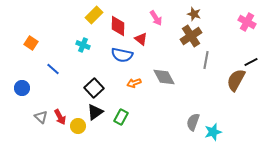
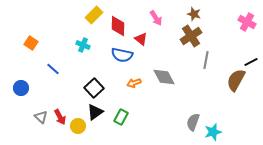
blue circle: moved 1 px left
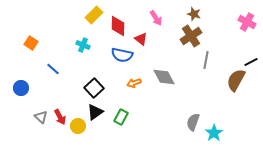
cyan star: moved 1 px right, 1 px down; rotated 18 degrees counterclockwise
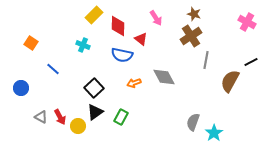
brown semicircle: moved 6 px left, 1 px down
gray triangle: rotated 16 degrees counterclockwise
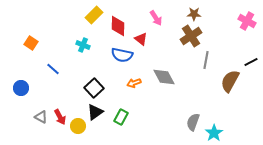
brown star: rotated 16 degrees counterclockwise
pink cross: moved 1 px up
